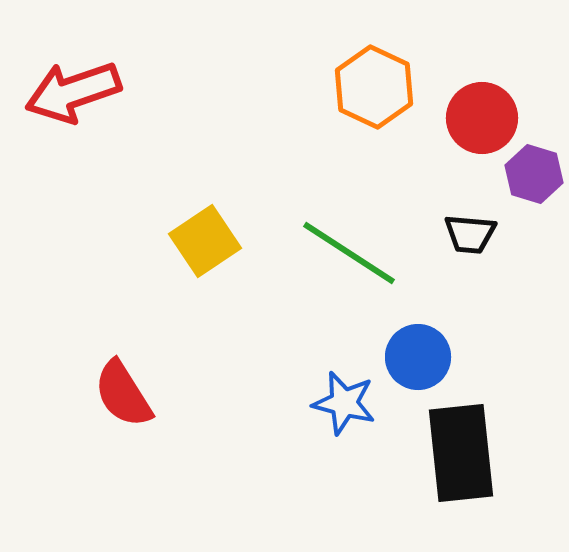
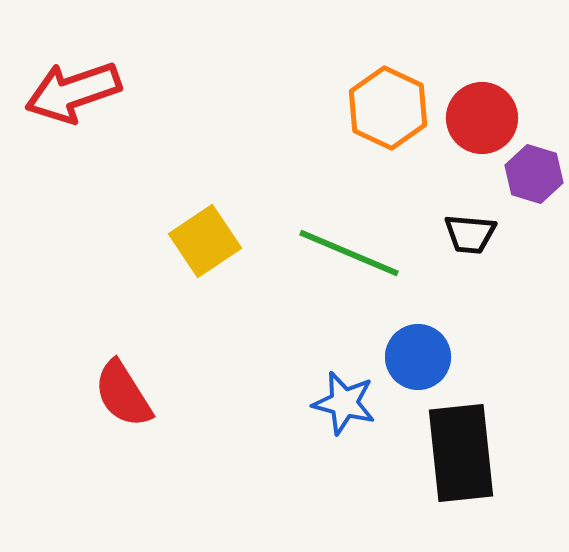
orange hexagon: moved 14 px right, 21 px down
green line: rotated 10 degrees counterclockwise
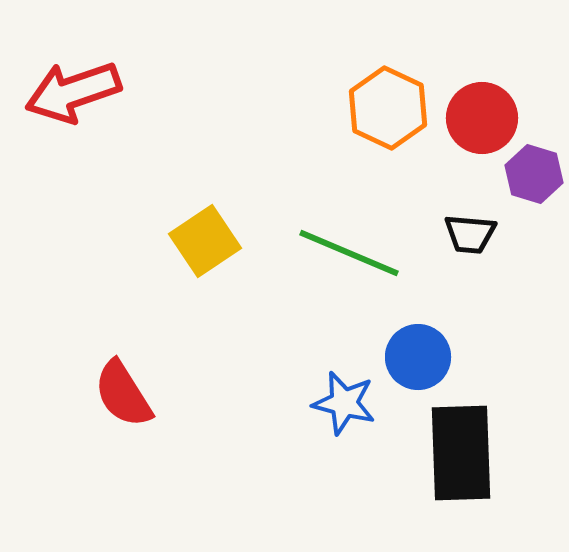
black rectangle: rotated 4 degrees clockwise
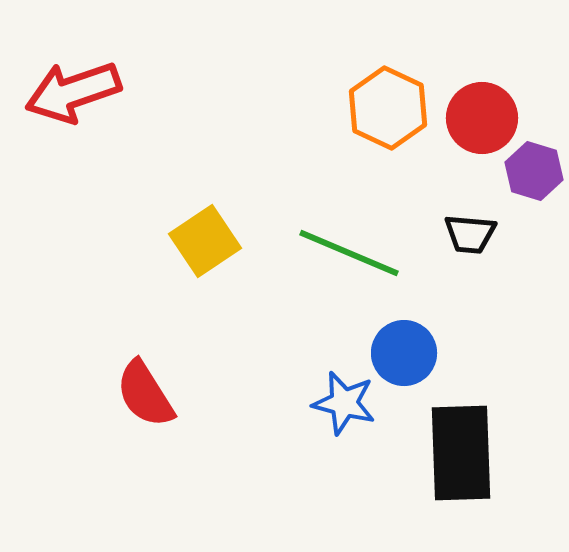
purple hexagon: moved 3 px up
blue circle: moved 14 px left, 4 px up
red semicircle: moved 22 px right
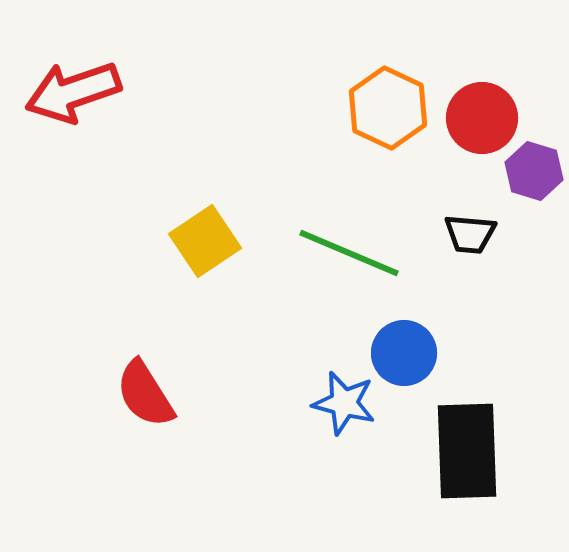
black rectangle: moved 6 px right, 2 px up
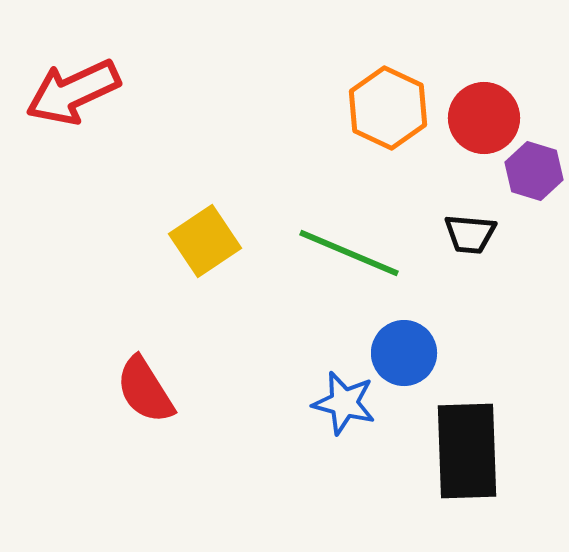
red arrow: rotated 6 degrees counterclockwise
red circle: moved 2 px right
red semicircle: moved 4 px up
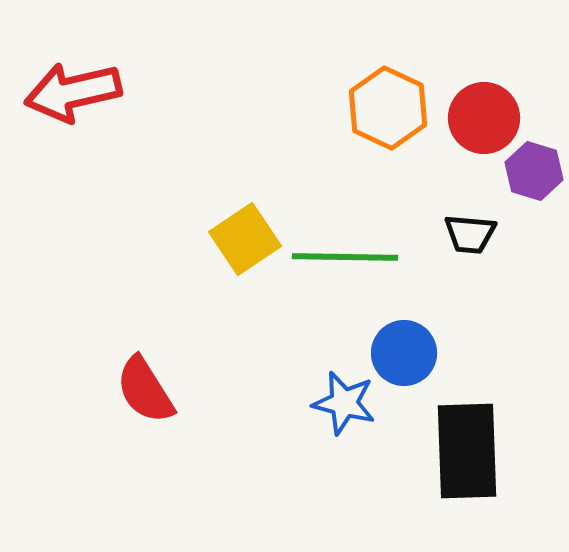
red arrow: rotated 12 degrees clockwise
yellow square: moved 40 px right, 2 px up
green line: moved 4 px left, 4 px down; rotated 22 degrees counterclockwise
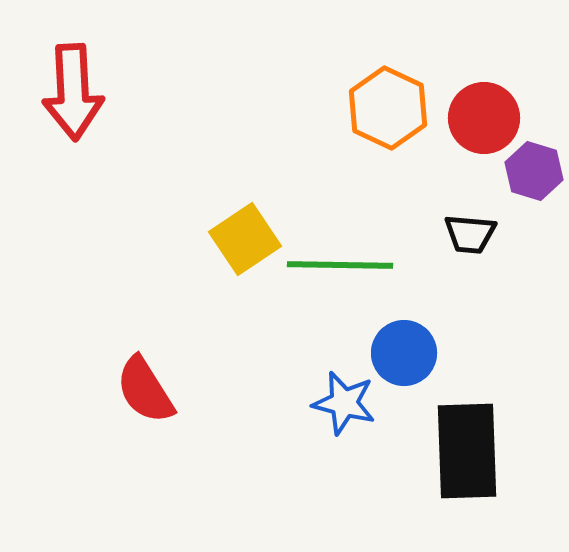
red arrow: rotated 80 degrees counterclockwise
green line: moved 5 px left, 8 px down
